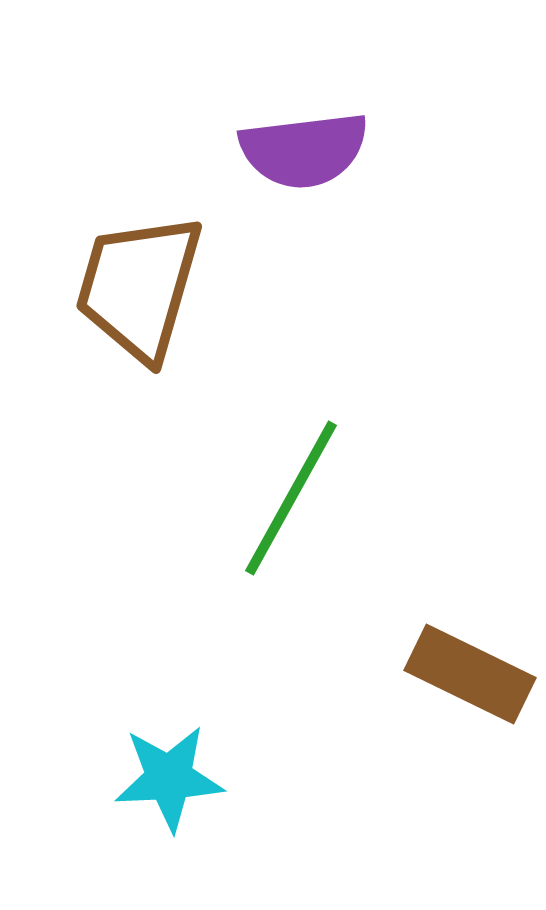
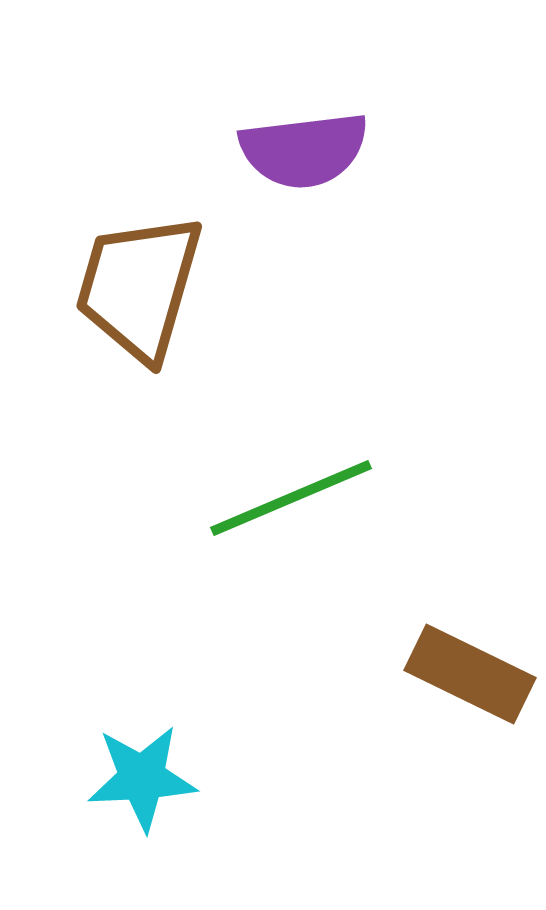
green line: rotated 38 degrees clockwise
cyan star: moved 27 px left
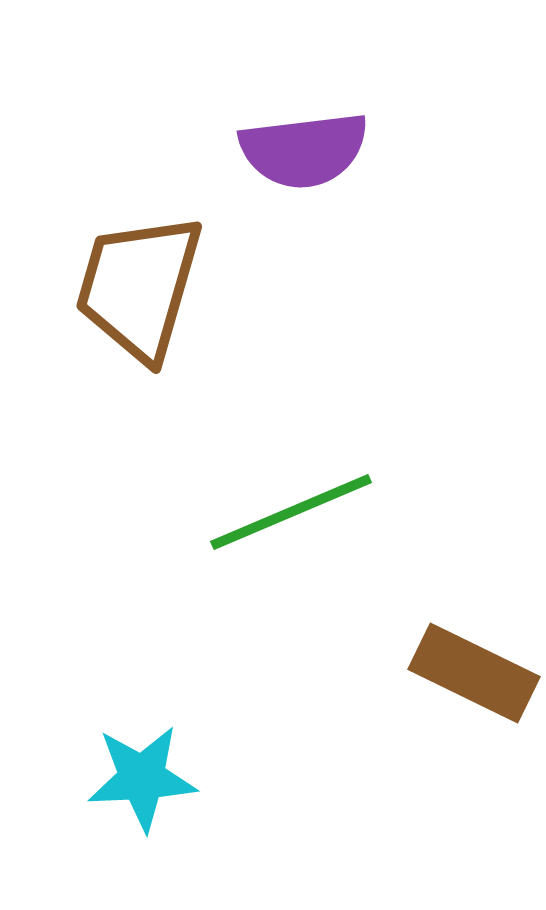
green line: moved 14 px down
brown rectangle: moved 4 px right, 1 px up
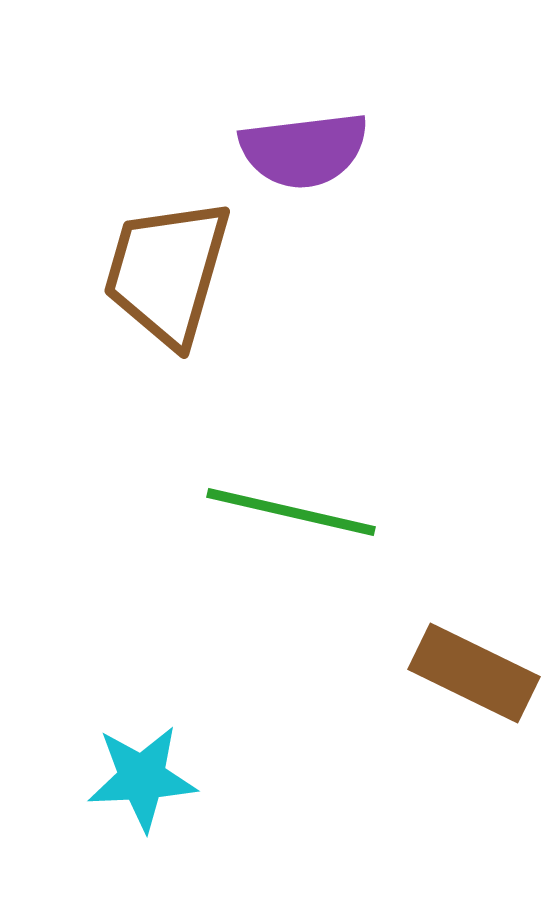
brown trapezoid: moved 28 px right, 15 px up
green line: rotated 36 degrees clockwise
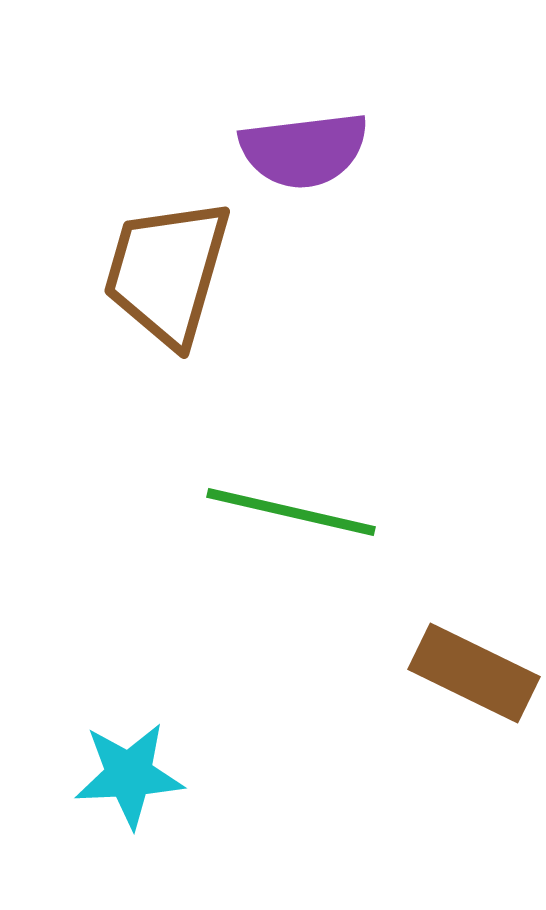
cyan star: moved 13 px left, 3 px up
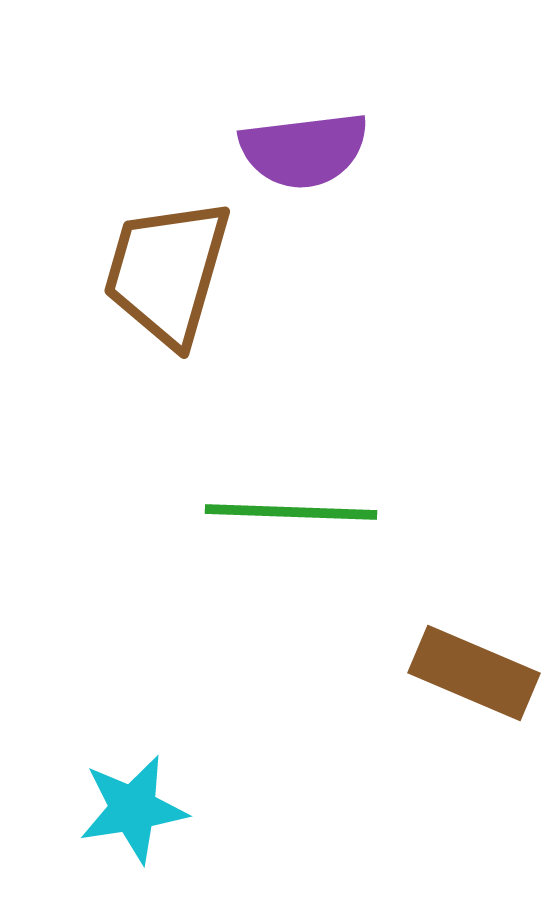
green line: rotated 11 degrees counterclockwise
brown rectangle: rotated 3 degrees counterclockwise
cyan star: moved 4 px right, 34 px down; rotated 6 degrees counterclockwise
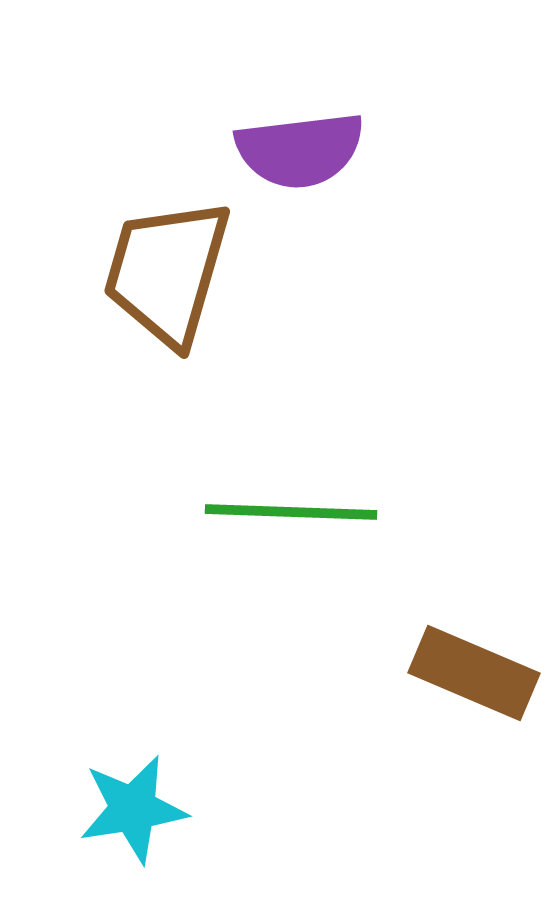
purple semicircle: moved 4 px left
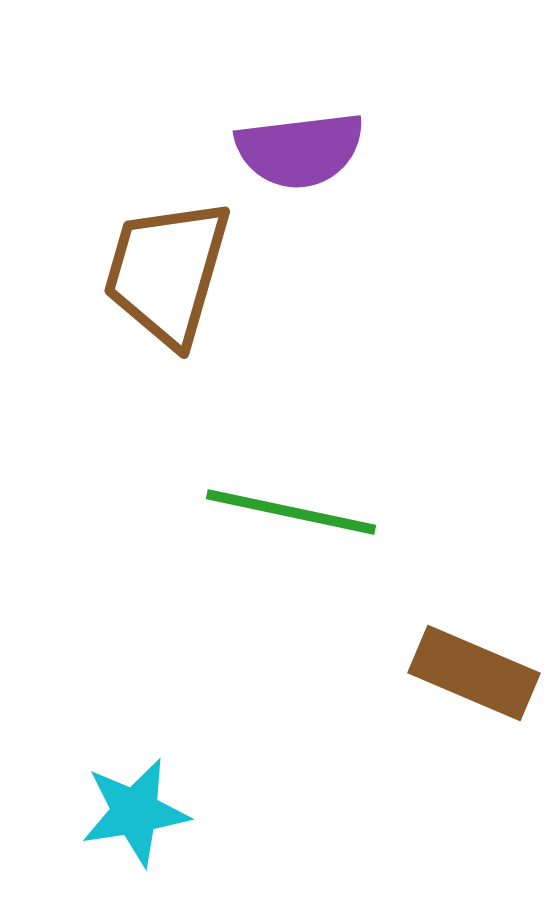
green line: rotated 10 degrees clockwise
cyan star: moved 2 px right, 3 px down
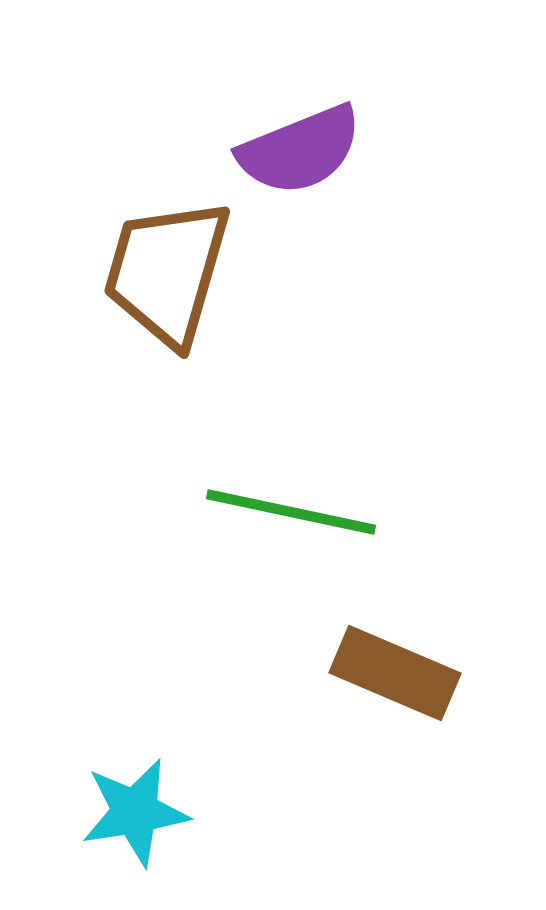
purple semicircle: rotated 15 degrees counterclockwise
brown rectangle: moved 79 px left
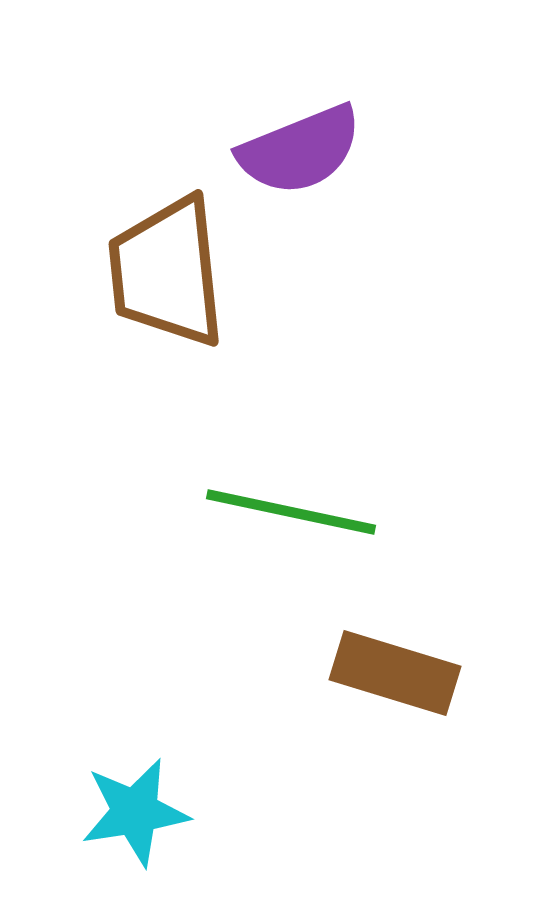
brown trapezoid: rotated 22 degrees counterclockwise
brown rectangle: rotated 6 degrees counterclockwise
